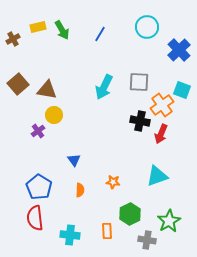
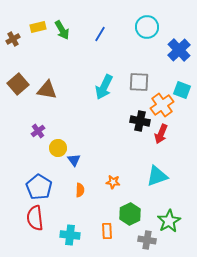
yellow circle: moved 4 px right, 33 px down
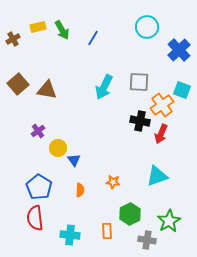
blue line: moved 7 px left, 4 px down
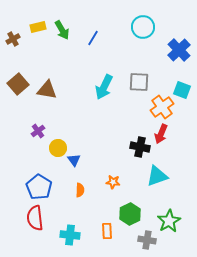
cyan circle: moved 4 px left
orange cross: moved 2 px down
black cross: moved 26 px down
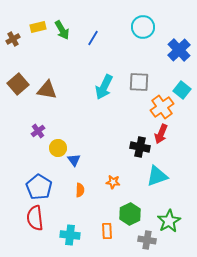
cyan square: rotated 18 degrees clockwise
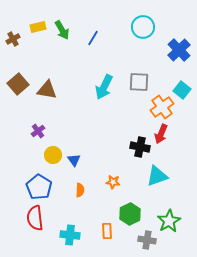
yellow circle: moved 5 px left, 7 px down
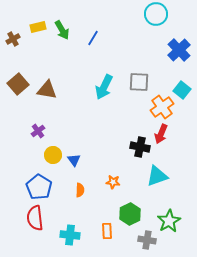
cyan circle: moved 13 px right, 13 px up
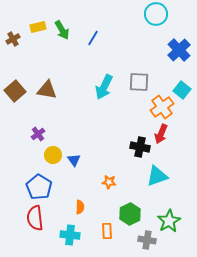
brown square: moved 3 px left, 7 px down
purple cross: moved 3 px down
orange star: moved 4 px left
orange semicircle: moved 17 px down
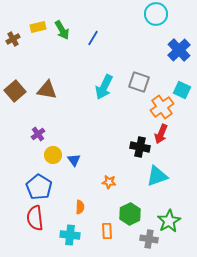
gray square: rotated 15 degrees clockwise
cyan square: rotated 12 degrees counterclockwise
gray cross: moved 2 px right, 1 px up
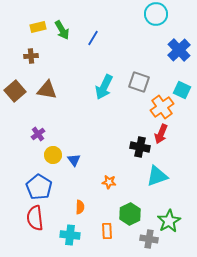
brown cross: moved 18 px right, 17 px down; rotated 24 degrees clockwise
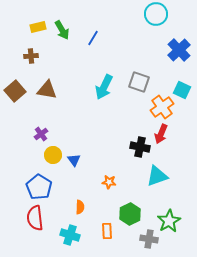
purple cross: moved 3 px right
cyan cross: rotated 12 degrees clockwise
